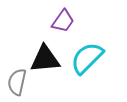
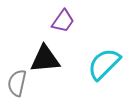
cyan semicircle: moved 17 px right, 6 px down
gray semicircle: moved 1 px down
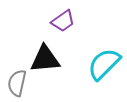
purple trapezoid: rotated 20 degrees clockwise
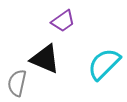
black triangle: rotated 28 degrees clockwise
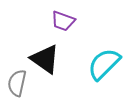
purple trapezoid: rotated 55 degrees clockwise
black triangle: rotated 12 degrees clockwise
